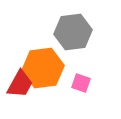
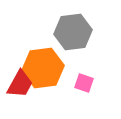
pink square: moved 3 px right
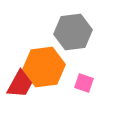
orange hexagon: moved 1 px right, 1 px up
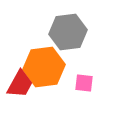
gray hexagon: moved 5 px left
pink square: rotated 12 degrees counterclockwise
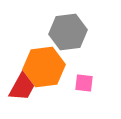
red trapezoid: moved 2 px right, 3 px down
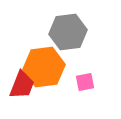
pink square: moved 1 px right, 1 px up; rotated 18 degrees counterclockwise
red trapezoid: moved 2 px up; rotated 8 degrees counterclockwise
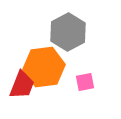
gray hexagon: rotated 21 degrees counterclockwise
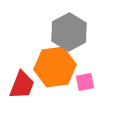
gray hexagon: moved 1 px right
orange hexagon: moved 11 px right
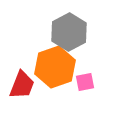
orange hexagon: rotated 12 degrees counterclockwise
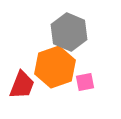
gray hexagon: rotated 9 degrees counterclockwise
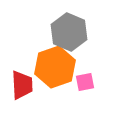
red trapezoid: rotated 24 degrees counterclockwise
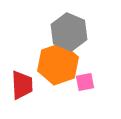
orange hexagon: moved 3 px right, 3 px up
